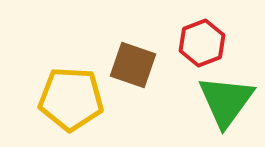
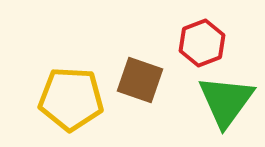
brown square: moved 7 px right, 15 px down
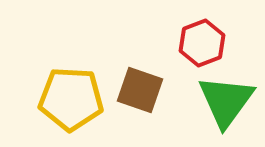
brown square: moved 10 px down
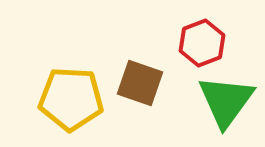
brown square: moved 7 px up
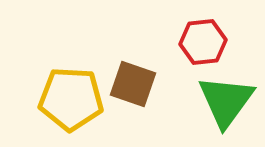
red hexagon: moved 1 px right, 1 px up; rotated 15 degrees clockwise
brown square: moved 7 px left, 1 px down
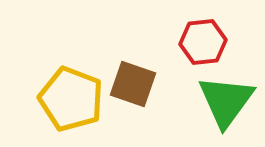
yellow pentagon: rotated 18 degrees clockwise
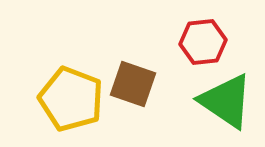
green triangle: rotated 32 degrees counterclockwise
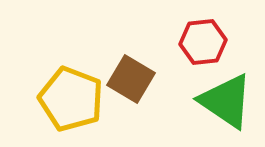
brown square: moved 2 px left, 5 px up; rotated 12 degrees clockwise
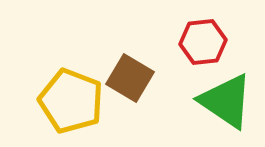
brown square: moved 1 px left, 1 px up
yellow pentagon: moved 2 px down
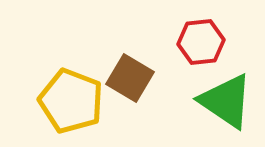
red hexagon: moved 2 px left
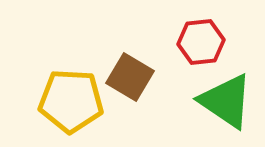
brown square: moved 1 px up
yellow pentagon: rotated 18 degrees counterclockwise
